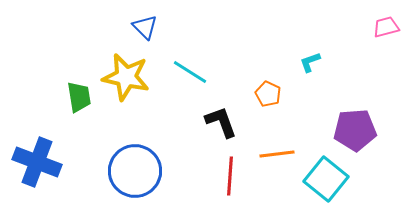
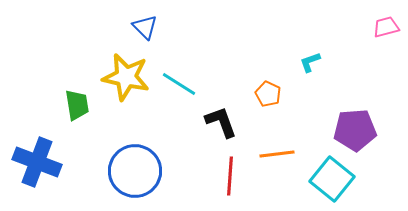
cyan line: moved 11 px left, 12 px down
green trapezoid: moved 2 px left, 8 px down
cyan square: moved 6 px right
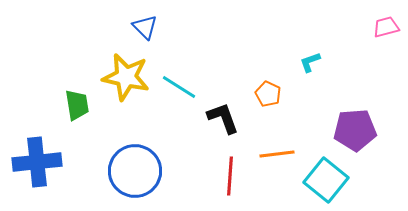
cyan line: moved 3 px down
black L-shape: moved 2 px right, 4 px up
blue cross: rotated 27 degrees counterclockwise
cyan square: moved 6 px left, 1 px down
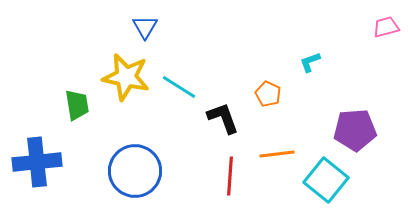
blue triangle: rotated 16 degrees clockwise
